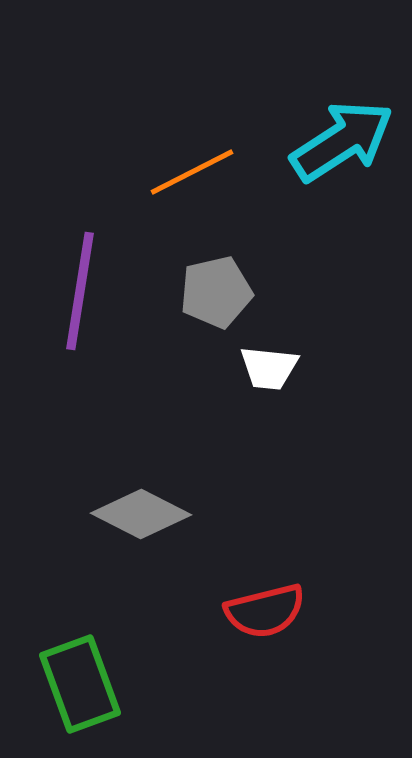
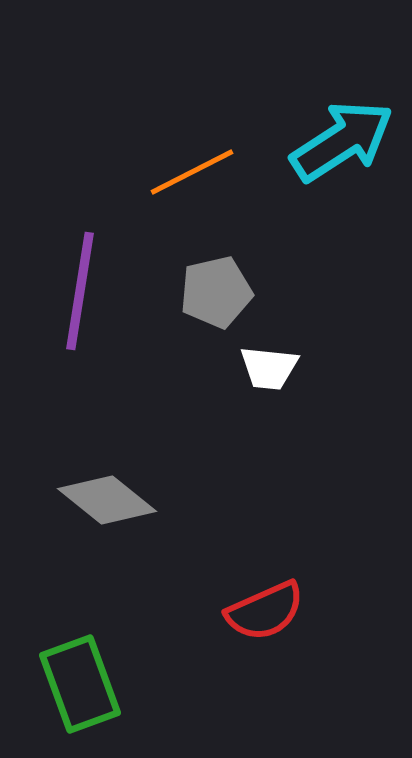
gray diamond: moved 34 px left, 14 px up; rotated 12 degrees clockwise
red semicircle: rotated 10 degrees counterclockwise
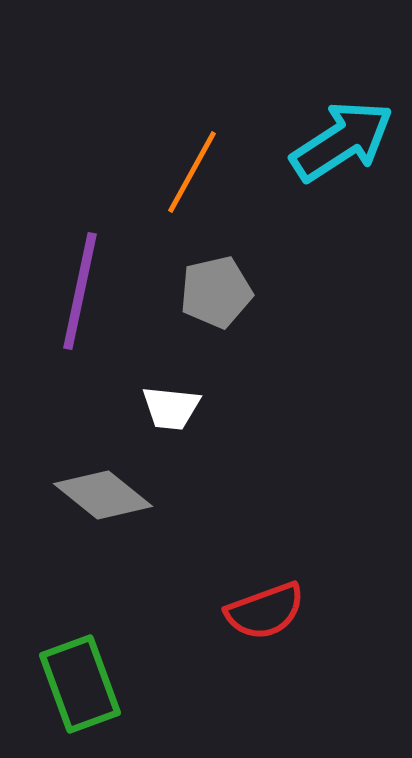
orange line: rotated 34 degrees counterclockwise
purple line: rotated 3 degrees clockwise
white trapezoid: moved 98 px left, 40 px down
gray diamond: moved 4 px left, 5 px up
red semicircle: rotated 4 degrees clockwise
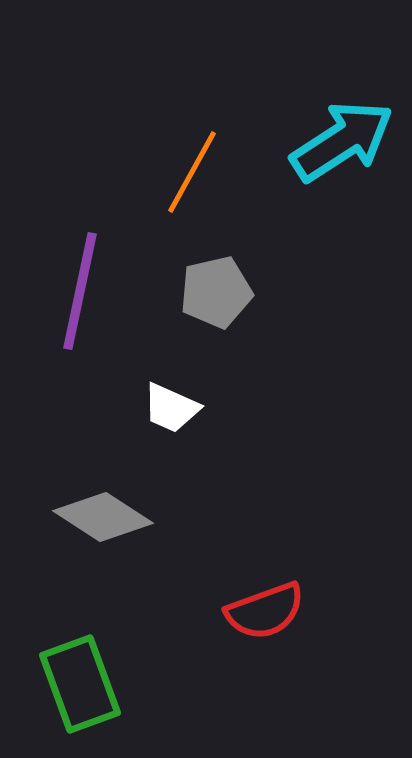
white trapezoid: rotated 18 degrees clockwise
gray diamond: moved 22 px down; rotated 6 degrees counterclockwise
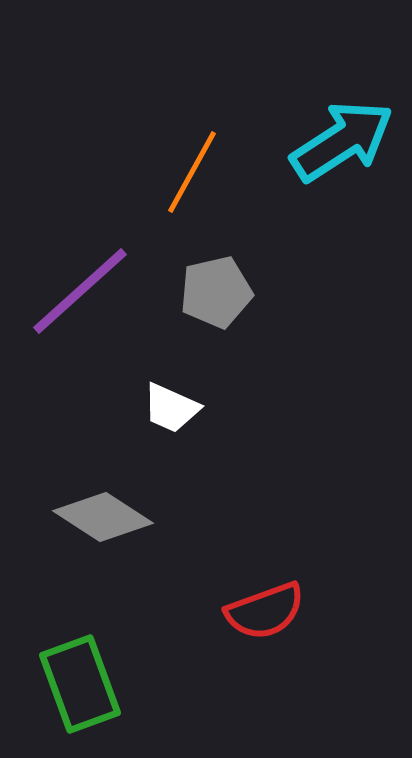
purple line: rotated 36 degrees clockwise
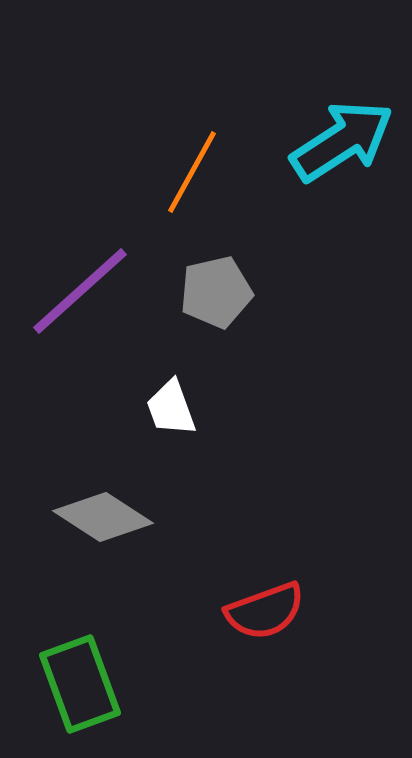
white trapezoid: rotated 46 degrees clockwise
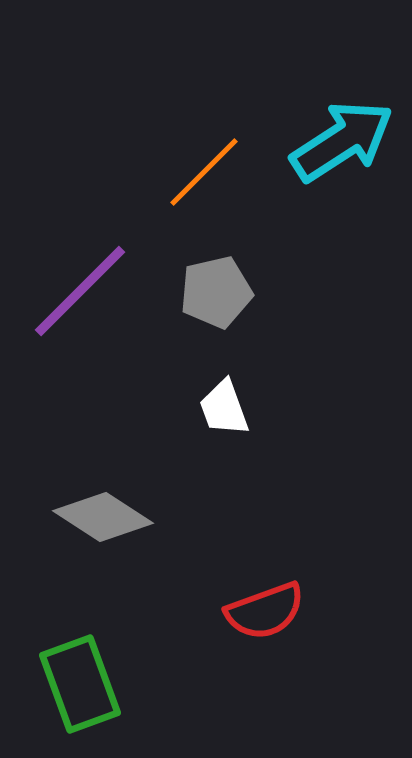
orange line: moved 12 px right; rotated 16 degrees clockwise
purple line: rotated 3 degrees counterclockwise
white trapezoid: moved 53 px right
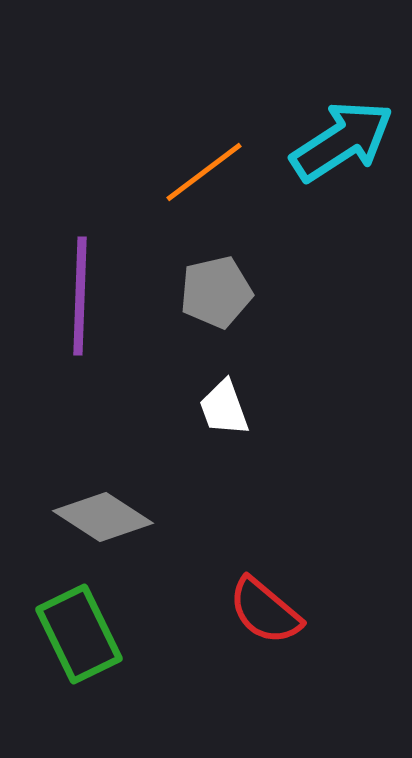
orange line: rotated 8 degrees clockwise
purple line: moved 5 px down; rotated 43 degrees counterclockwise
red semicircle: rotated 60 degrees clockwise
green rectangle: moved 1 px left, 50 px up; rotated 6 degrees counterclockwise
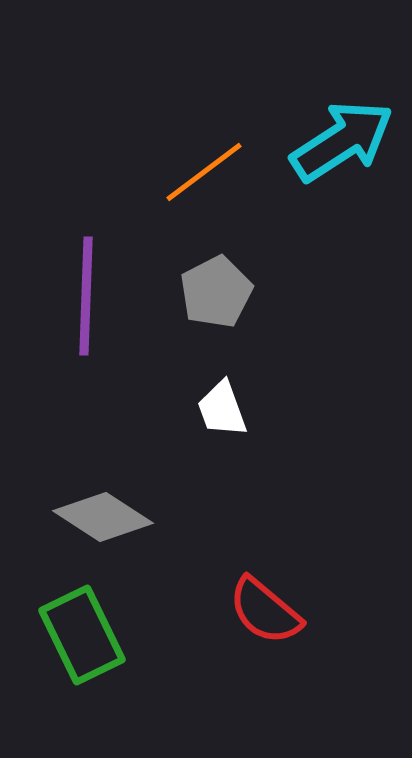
gray pentagon: rotated 14 degrees counterclockwise
purple line: moved 6 px right
white trapezoid: moved 2 px left, 1 px down
green rectangle: moved 3 px right, 1 px down
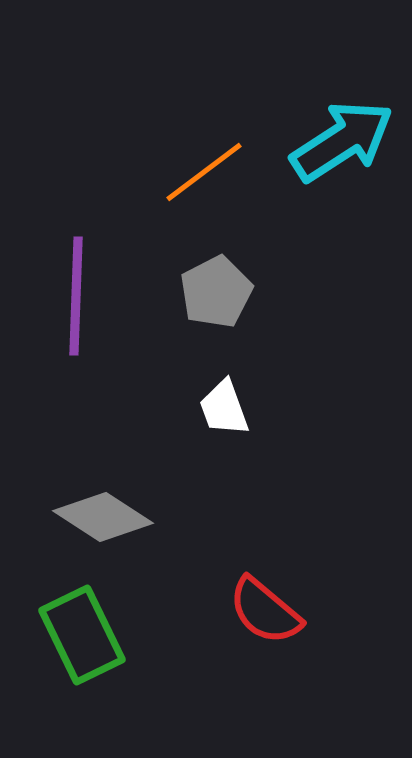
purple line: moved 10 px left
white trapezoid: moved 2 px right, 1 px up
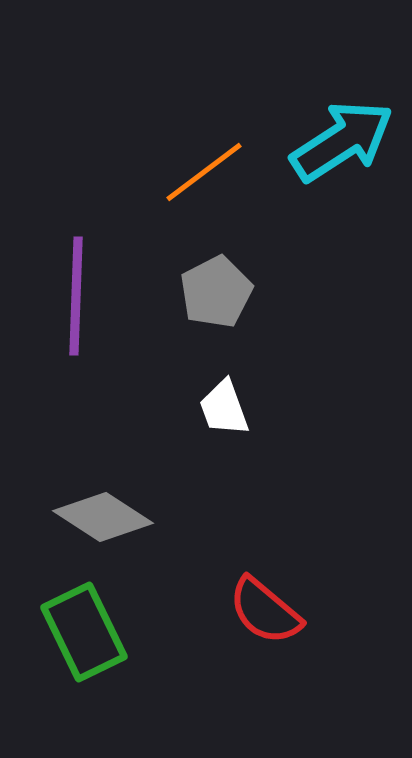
green rectangle: moved 2 px right, 3 px up
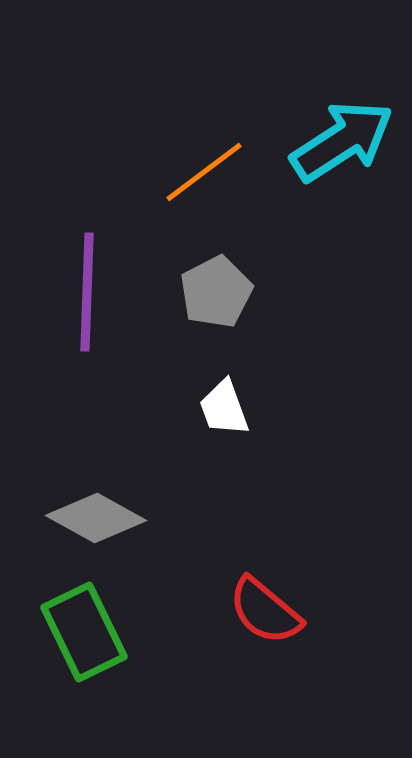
purple line: moved 11 px right, 4 px up
gray diamond: moved 7 px left, 1 px down; rotated 4 degrees counterclockwise
